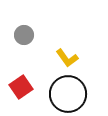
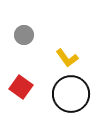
red square: rotated 20 degrees counterclockwise
black circle: moved 3 px right
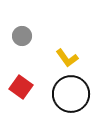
gray circle: moved 2 px left, 1 px down
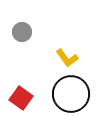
gray circle: moved 4 px up
red square: moved 11 px down
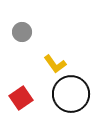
yellow L-shape: moved 12 px left, 6 px down
red square: rotated 20 degrees clockwise
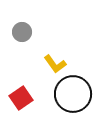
black circle: moved 2 px right
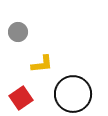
gray circle: moved 4 px left
yellow L-shape: moved 13 px left; rotated 60 degrees counterclockwise
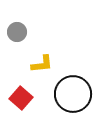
gray circle: moved 1 px left
red square: rotated 15 degrees counterclockwise
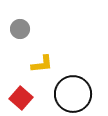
gray circle: moved 3 px right, 3 px up
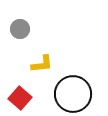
red square: moved 1 px left
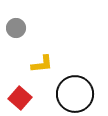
gray circle: moved 4 px left, 1 px up
black circle: moved 2 px right
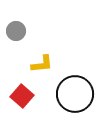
gray circle: moved 3 px down
red square: moved 2 px right, 2 px up
